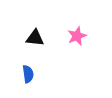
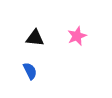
blue semicircle: moved 2 px right, 3 px up; rotated 18 degrees counterclockwise
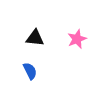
pink star: moved 3 px down
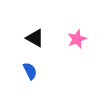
black triangle: rotated 24 degrees clockwise
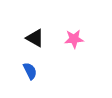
pink star: moved 3 px left; rotated 18 degrees clockwise
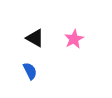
pink star: rotated 24 degrees counterclockwise
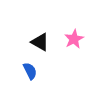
black triangle: moved 5 px right, 4 px down
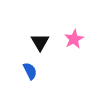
black triangle: rotated 30 degrees clockwise
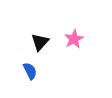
black triangle: rotated 12 degrees clockwise
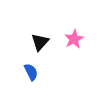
blue semicircle: moved 1 px right, 1 px down
